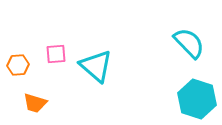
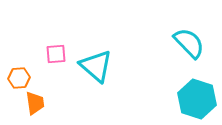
orange hexagon: moved 1 px right, 13 px down
orange trapezoid: rotated 115 degrees counterclockwise
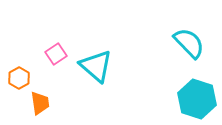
pink square: rotated 30 degrees counterclockwise
orange hexagon: rotated 25 degrees counterclockwise
orange trapezoid: moved 5 px right
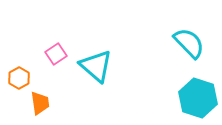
cyan hexagon: moved 1 px right, 1 px up
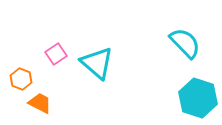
cyan semicircle: moved 4 px left
cyan triangle: moved 1 px right, 3 px up
orange hexagon: moved 2 px right, 1 px down; rotated 10 degrees counterclockwise
orange trapezoid: rotated 55 degrees counterclockwise
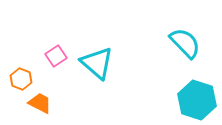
pink square: moved 2 px down
cyan hexagon: moved 1 px left, 2 px down
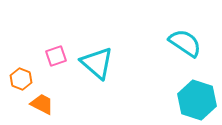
cyan semicircle: rotated 12 degrees counterclockwise
pink square: rotated 15 degrees clockwise
orange trapezoid: moved 2 px right, 1 px down
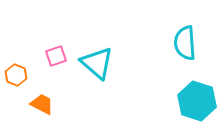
cyan semicircle: rotated 128 degrees counterclockwise
orange hexagon: moved 5 px left, 4 px up
cyan hexagon: moved 1 px down
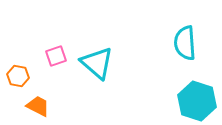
orange hexagon: moved 2 px right, 1 px down; rotated 10 degrees counterclockwise
orange trapezoid: moved 4 px left, 2 px down
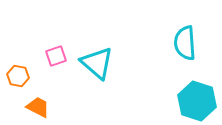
orange trapezoid: moved 1 px down
